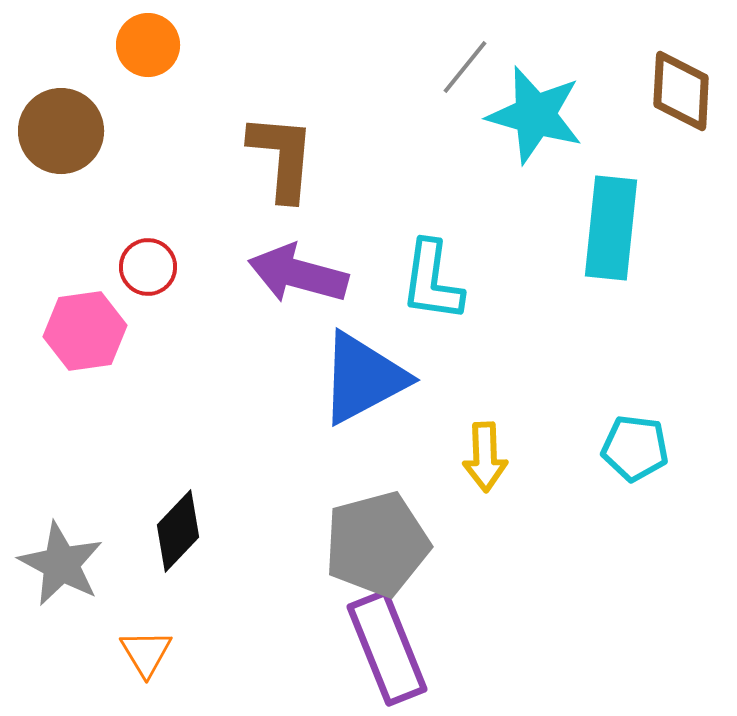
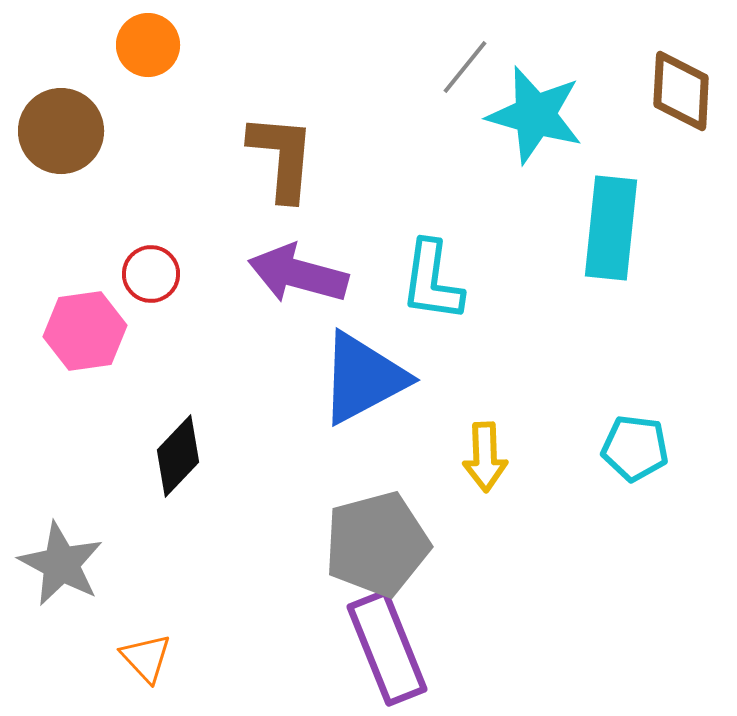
red circle: moved 3 px right, 7 px down
black diamond: moved 75 px up
orange triangle: moved 5 px down; rotated 12 degrees counterclockwise
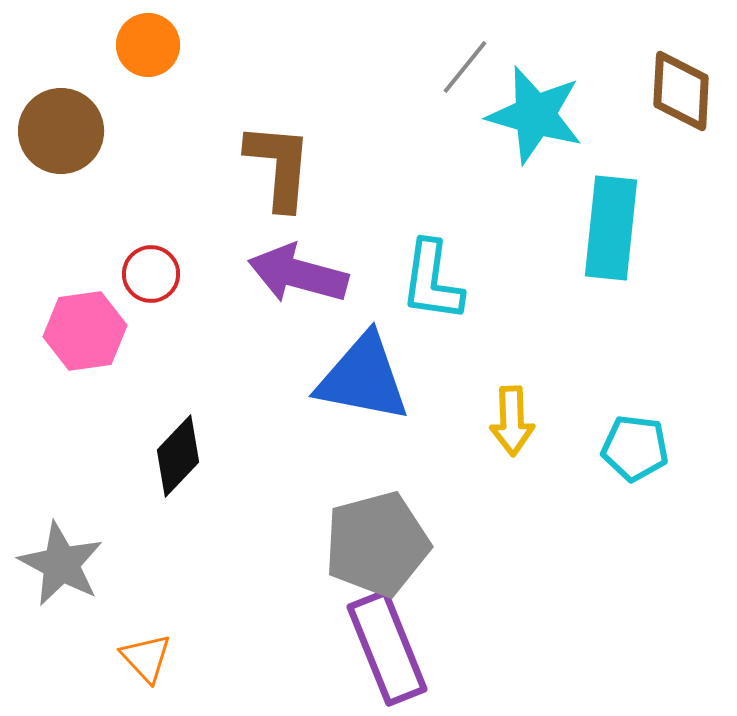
brown L-shape: moved 3 px left, 9 px down
blue triangle: rotated 39 degrees clockwise
yellow arrow: moved 27 px right, 36 px up
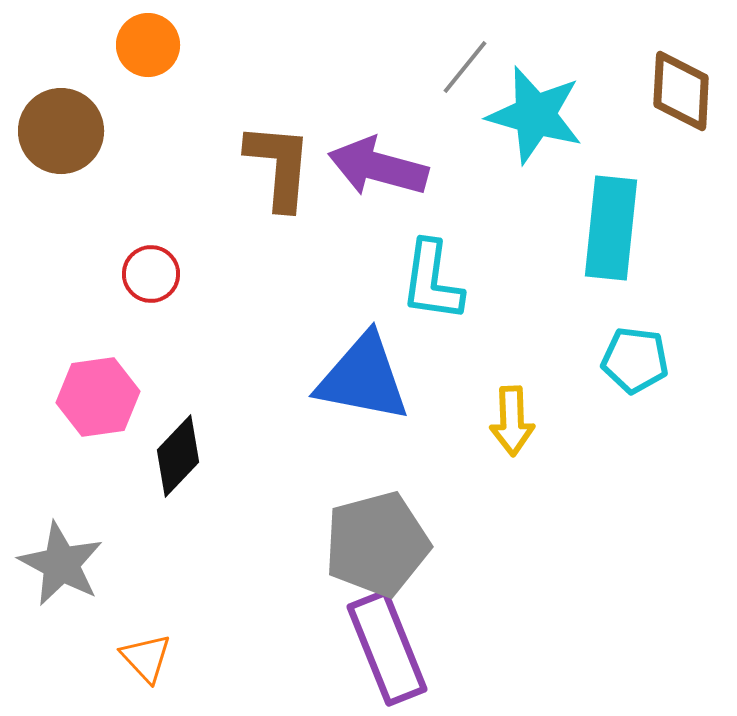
purple arrow: moved 80 px right, 107 px up
pink hexagon: moved 13 px right, 66 px down
cyan pentagon: moved 88 px up
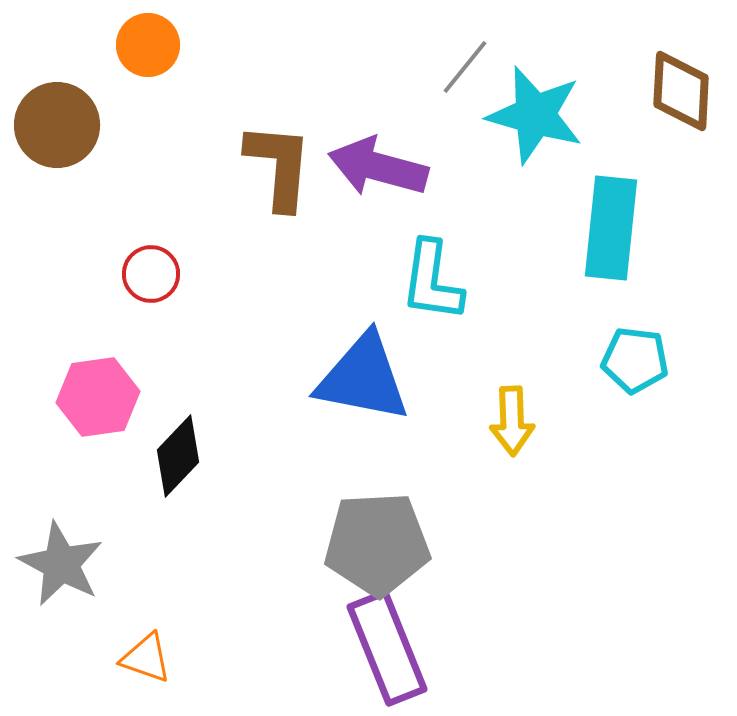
brown circle: moved 4 px left, 6 px up
gray pentagon: rotated 12 degrees clockwise
orange triangle: rotated 28 degrees counterclockwise
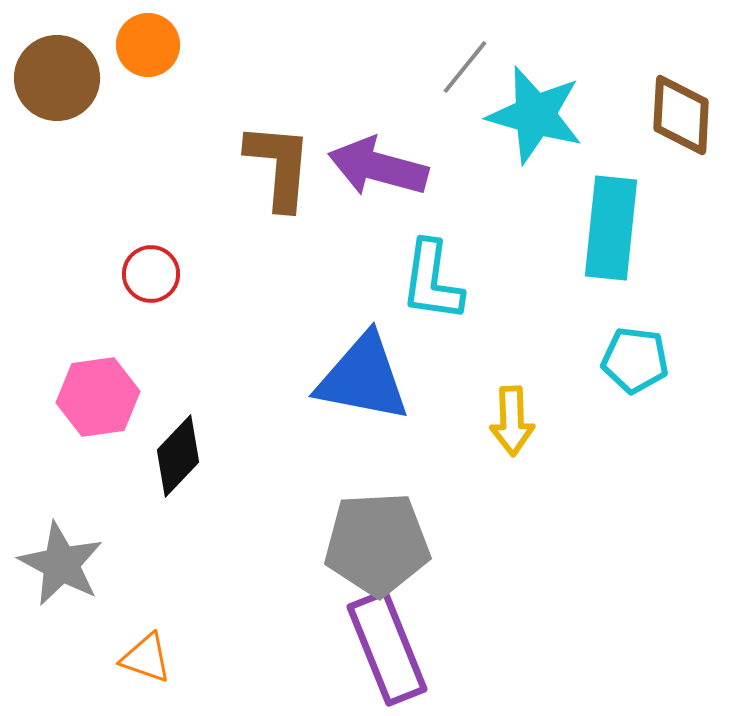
brown diamond: moved 24 px down
brown circle: moved 47 px up
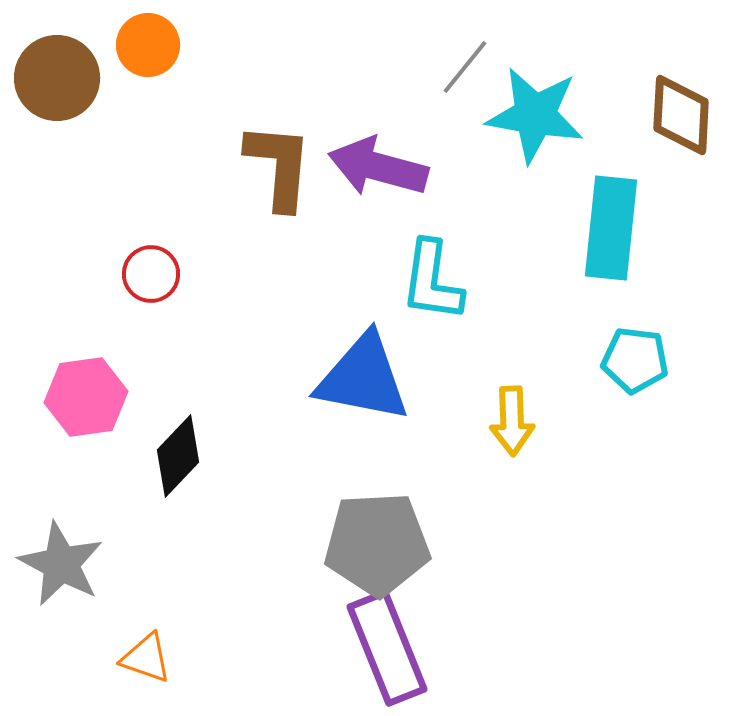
cyan star: rotated 6 degrees counterclockwise
pink hexagon: moved 12 px left
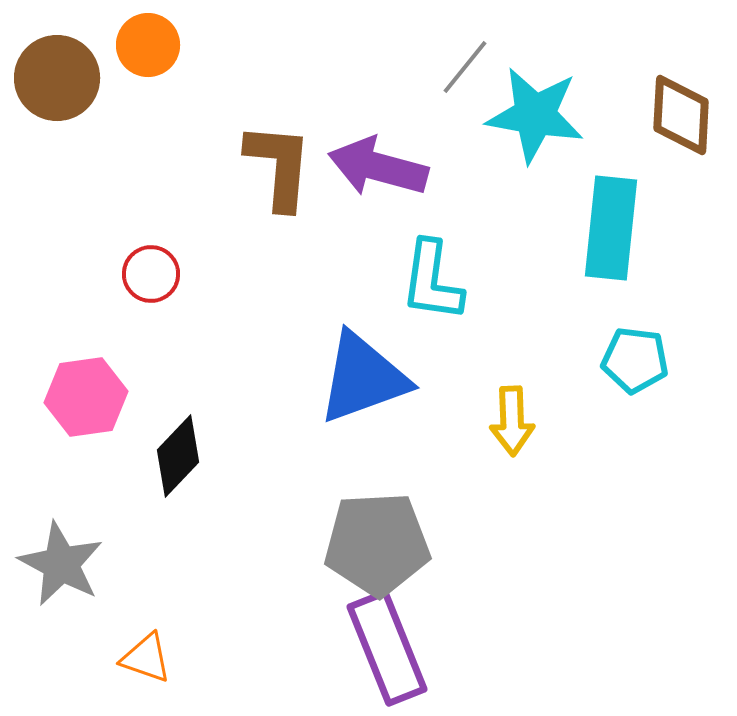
blue triangle: rotated 31 degrees counterclockwise
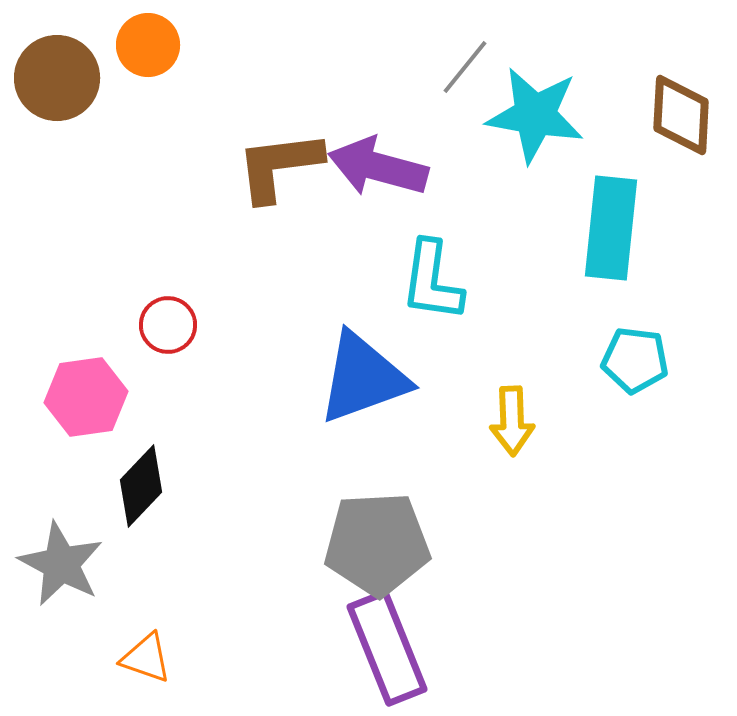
brown L-shape: rotated 102 degrees counterclockwise
red circle: moved 17 px right, 51 px down
black diamond: moved 37 px left, 30 px down
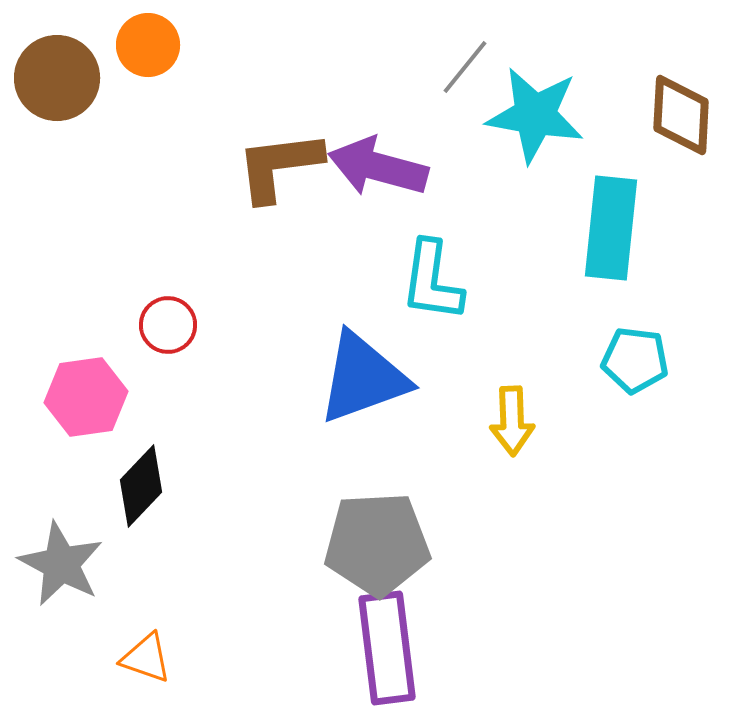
purple rectangle: rotated 15 degrees clockwise
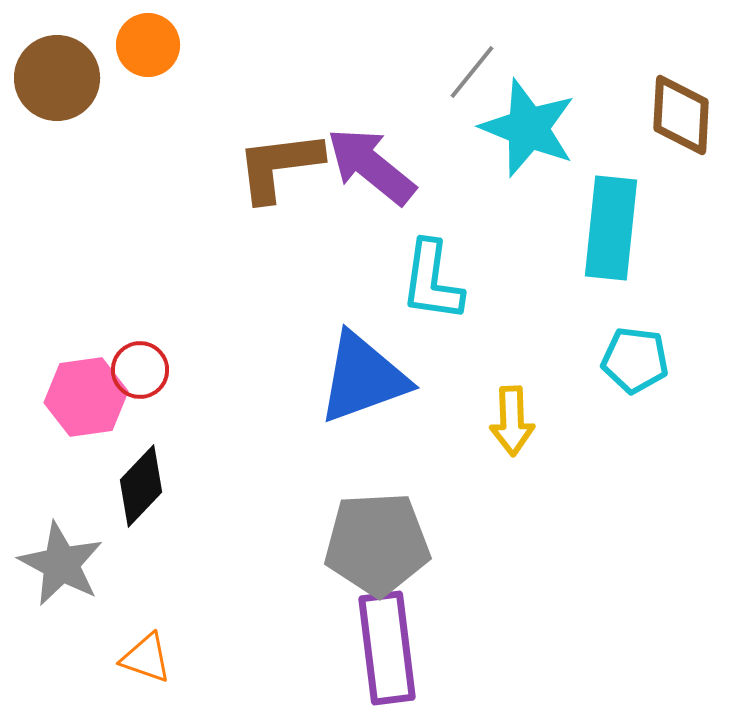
gray line: moved 7 px right, 5 px down
cyan star: moved 7 px left, 13 px down; rotated 12 degrees clockwise
purple arrow: moved 7 px left, 1 px up; rotated 24 degrees clockwise
red circle: moved 28 px left, 45 px down
